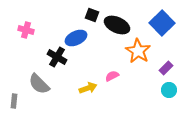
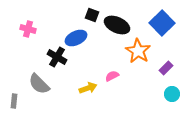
pink cross: moved 2 px right, 1 px up
cyan circle: moved 3 px right, 4 px down
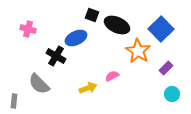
blue square: moved 1 px left, 6 px down
black cross: moved 1 px left, 1 px up
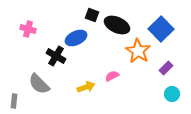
yellow arrow: moved 2 px left, 1 px up
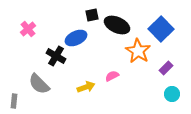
black square: rotated 32 degrees counterclockwise
pink cross: rotated 35 degrees clockwise
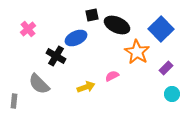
orange star: moved 1 px left, 1 px down
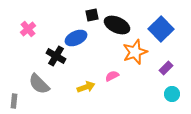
orange star: moved 2 px left; rotated 20 degrees clockwise
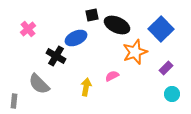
yellow arrow: rotated 60 degrees counterclockwise
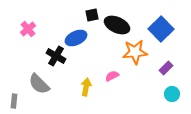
orange star: rotated 15 degrees clockwise
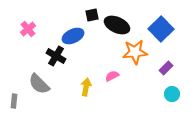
blue ellipse: moved 3 px left, 2 px up
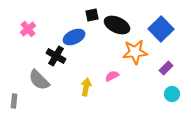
blue ellipse: moved 1 px right, 1 px down
gray semicircle: moved 4 px up
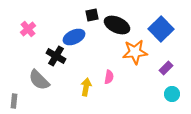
pink semicircle: moved 3 px left, 1 px down; rotated 128 degrees clockwise
